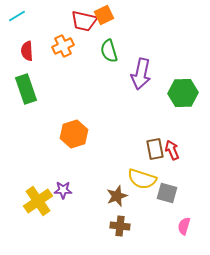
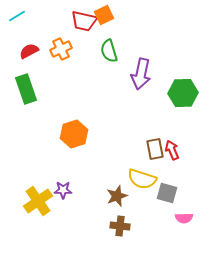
orange cross: moved 2 px left, 3 px down
red semicircle: moved 2 px right; rotated 66 degrees clockwise
pink semicircle: moved 8 px up; rotated 108 degrees counterclockwise
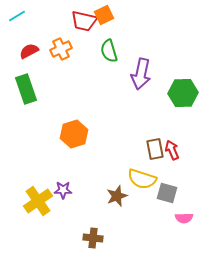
brown cross: moved 27 px left, 12 px down
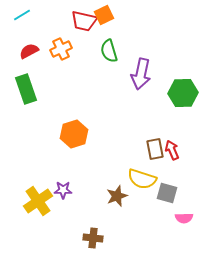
cyan line: moved 5 px right, 1 px up
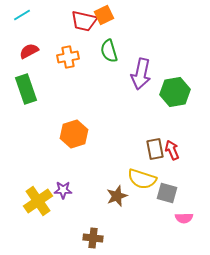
orange cross: moved 7 px right, 8 px down; rotated 15 degrees clockwise
green hexagon: moved 8 px left, 1 px up; rotated 8 degrees counterclockwise
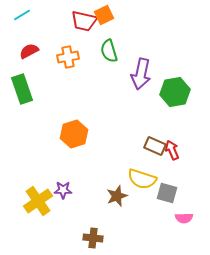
green rectangle: moved 4 px left
brown rectangle: moved 3 px up; rotated 55 degrees counterclockwise
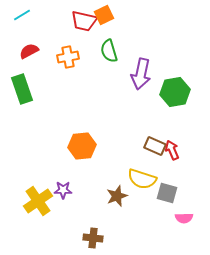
orange hexagon: moved 8 px right, 12 px down; rotated 12 degrees clockwise
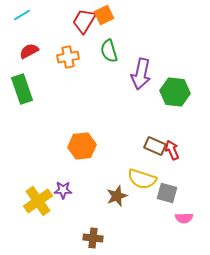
red trapezoid: rotated 108 degrees clockwise
green hexagon: rotated 16 degrees clockwise
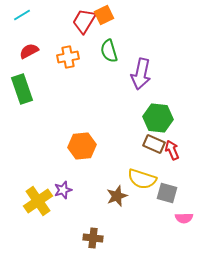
green hexagon: moved 17 px left, 26 px down
brown rectangle: moved 1 px left, 2 px up
purple star: rotated 18 degrees counterclockwise
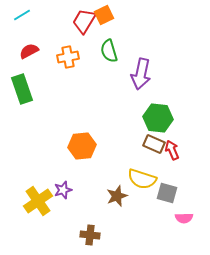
brown cross: moved 3 px left, 3 px up
